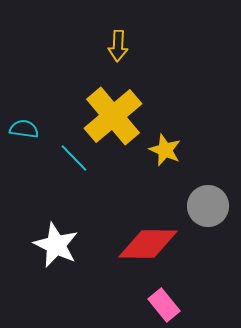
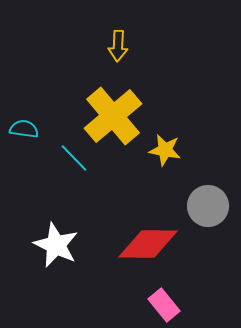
yellow star: rotated 12 degrees counterclockwise
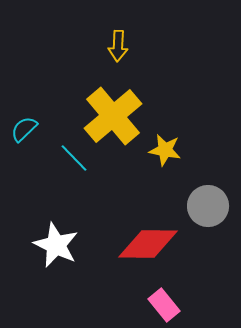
cyan semicircle: rotated 52 degrees counterclockwise
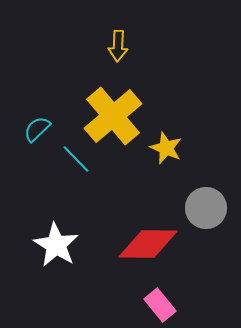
cyan semicircle: moved 13 px right
yellow star: moved 1 px right, 2 px up; rotated 12 degrees clockwise
cyan line: moved 2 px right, 1 px down
gray circle: moved 2 px left, 2 px down
white star: rotated 6 degrees clockwise
pink rectangle: moved 4 px left
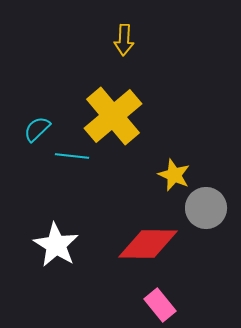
yellow arrow: moved 6 px right, 6 px up
yellow star: moved 8 px right, 27 px down
cyan line: moved 4 px left, 3 px up; rotated 40 degrees counterclockwise
